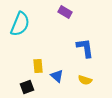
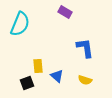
black square: moved 4 px up
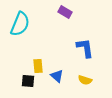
black square: moved 1 px right, 2 px up; rotated 24 degrees clockwise
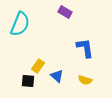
yellow rectangle: rotated 40 degrees clockwise
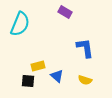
yellow rectangle: rotated 40 degrees clockwise
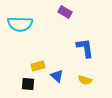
cyan semicircle: rotated 70 degrees clockwise
black square: moved 3 px down
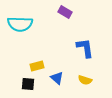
yellow rectangle: moved 1 px left
blue triangle: moved 2 px down
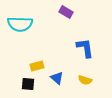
purple rectangle: moved 1 px right
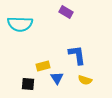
blue L-shape: moved 8 px left, 7 px down
yellow rectangle: moved 6 px right
blue triangle: rotated 16 degrees clockwise
